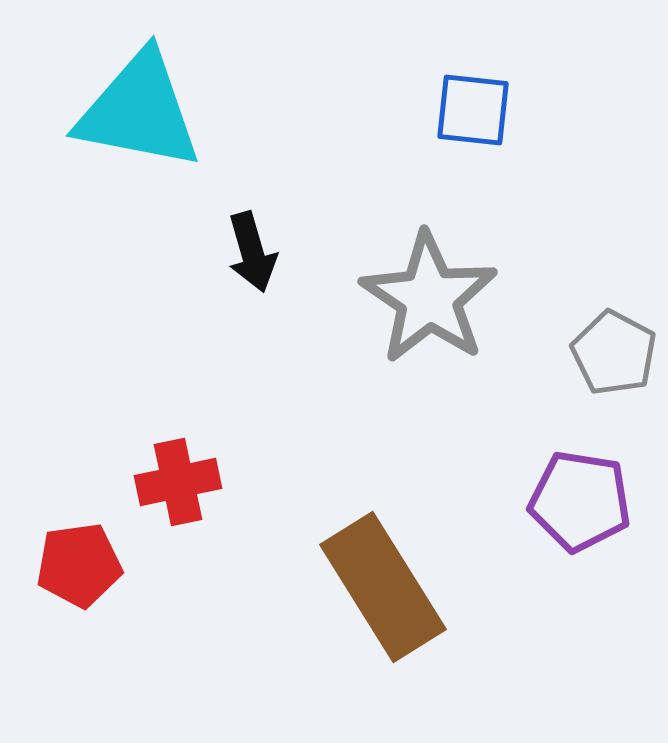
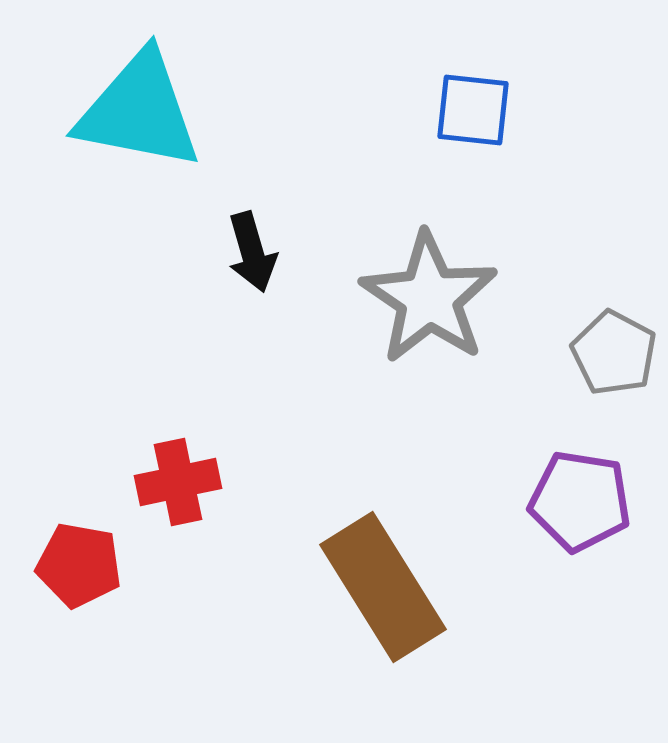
red pentagon: rotated 18 degrees clockwise
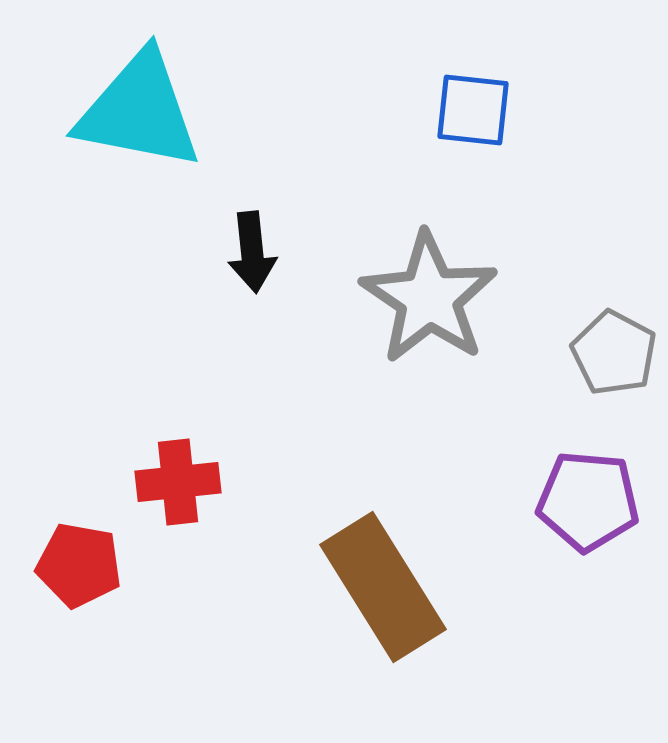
black arrow: rotated 10 degrees clockwise
red cross: rotated 6 degrees clockwise
purple pentagon: moved 8 px right; rotated 4 degrees counterclockwise
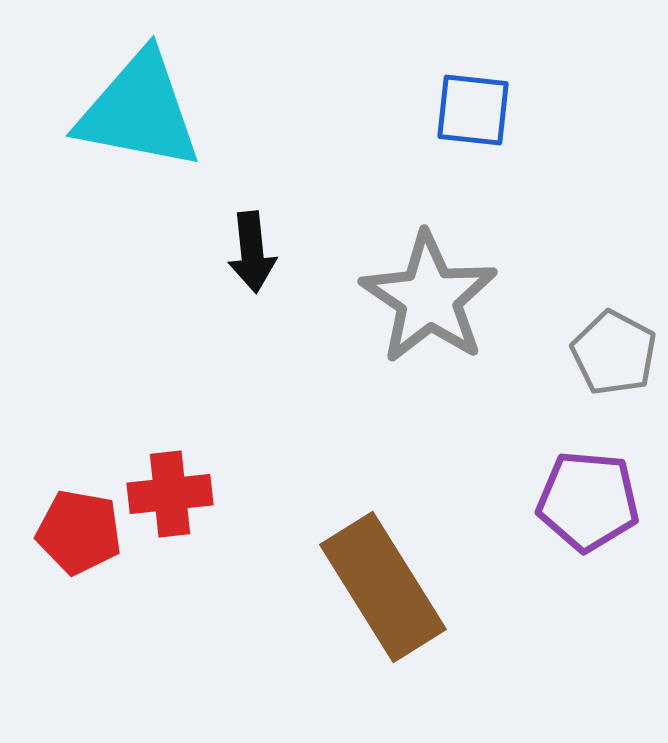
red cross: moved 8 px left, 12 px down
red pentagon: moved 33 px up
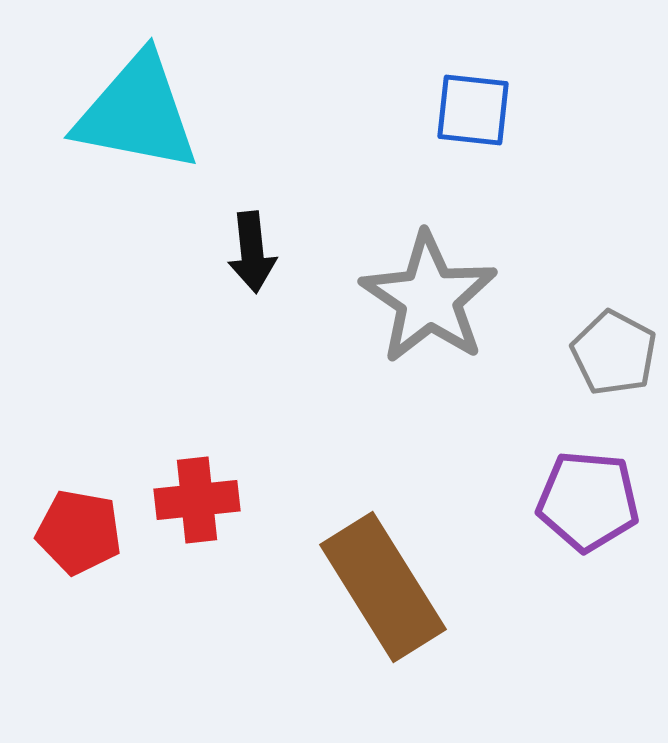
cyan triangle: moved 2 px left, 2 px down
red cross: moved 27 px right, 6 px down
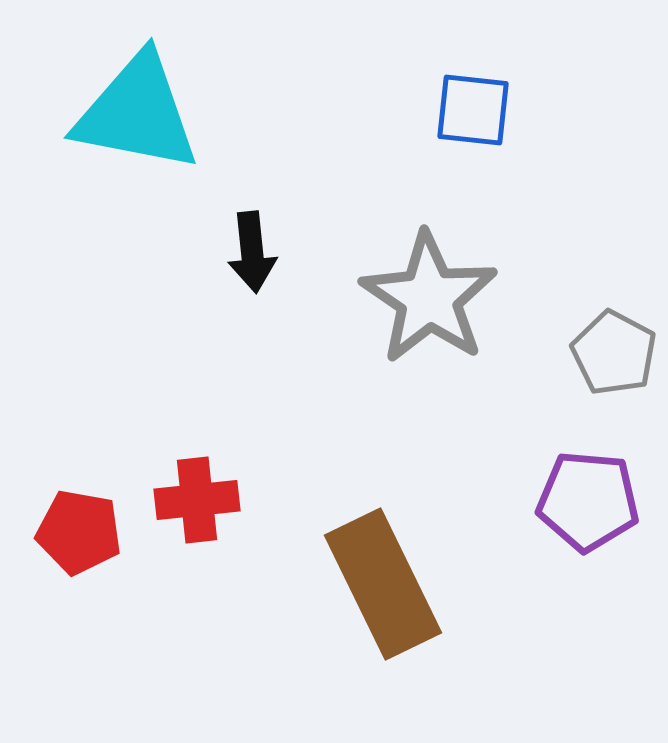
brown rectangle: moved 3 px up; rotated 6 degrees clockwise
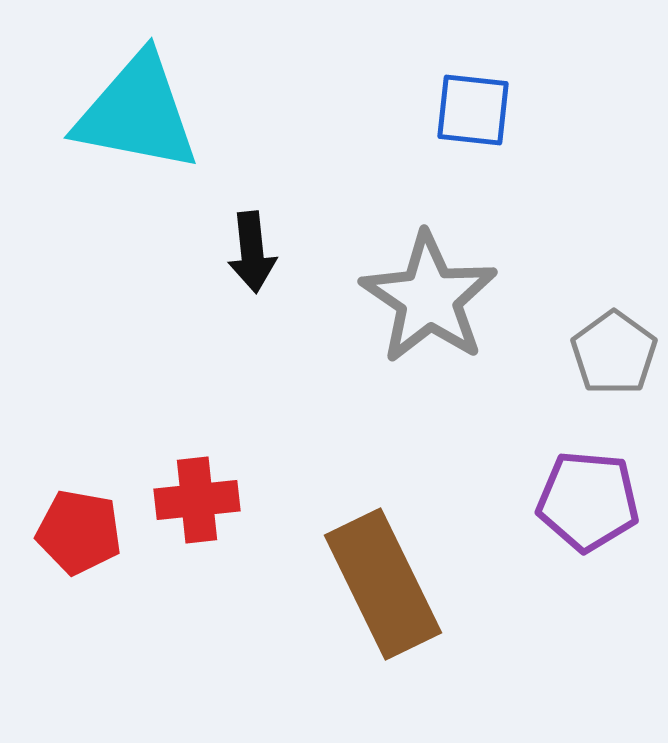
gray pentagon: rotated 8 degrees clockwise
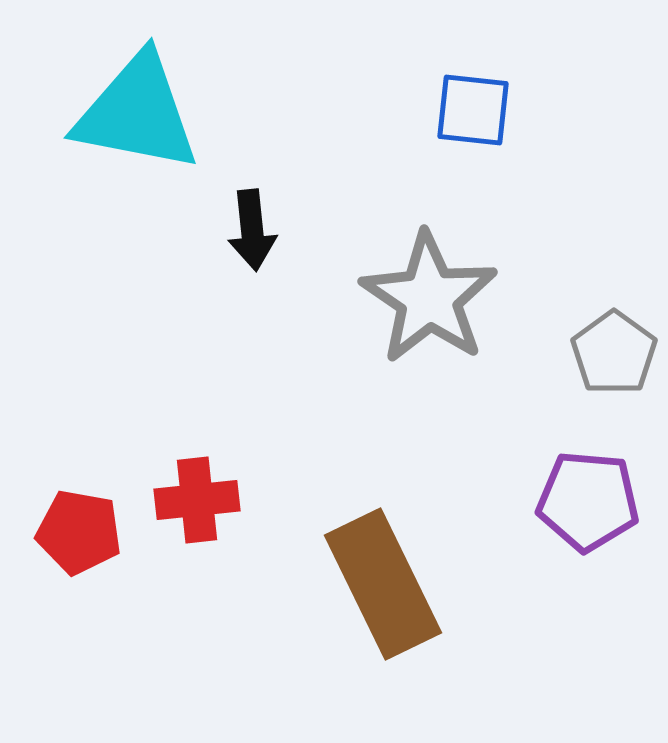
black arrow: moved 22 px up
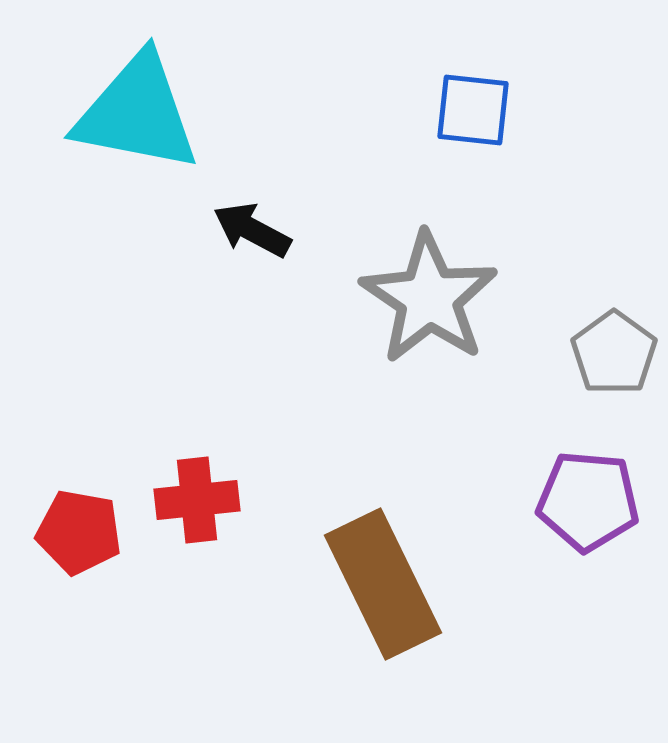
black arrow: rotated 124 degrees clockwise
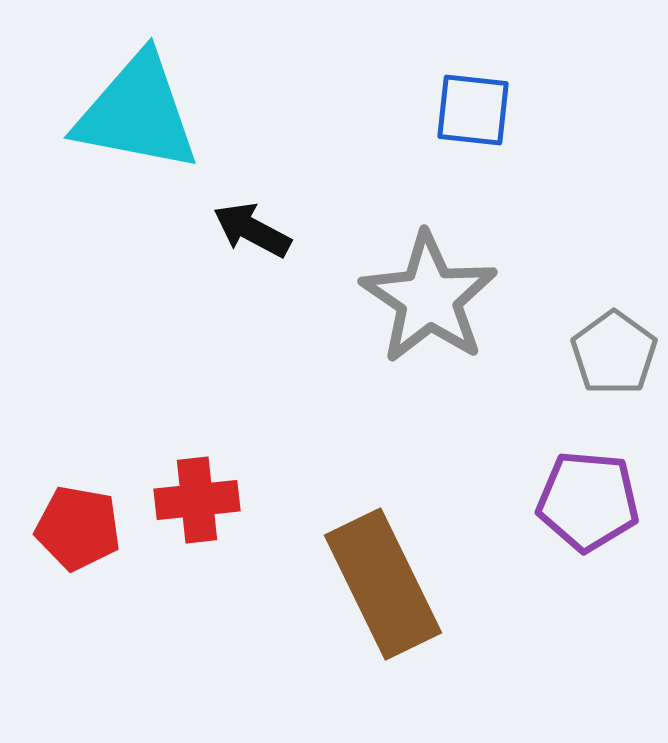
red pentagon: moved 1 px left, 4 px up
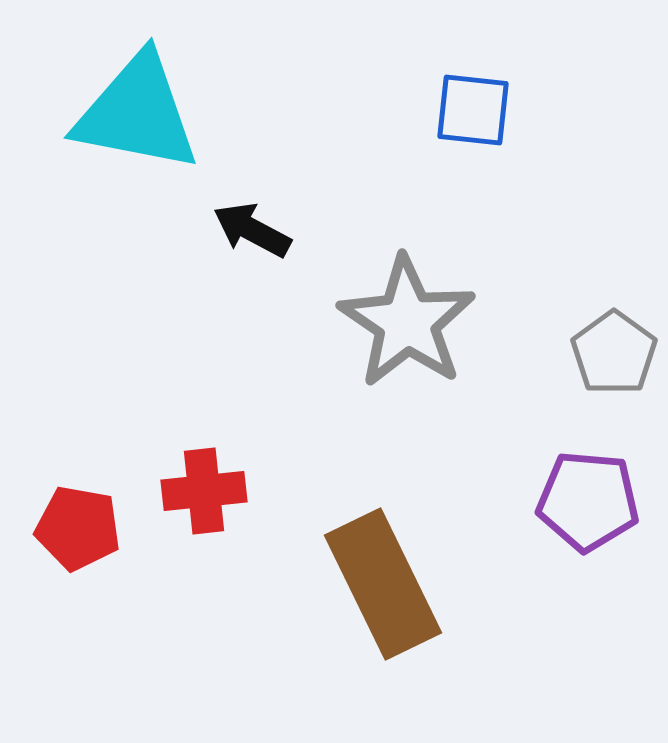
gray star: moved 22 px left, 24 px down
red cross: moved 7 px right, 9 px up
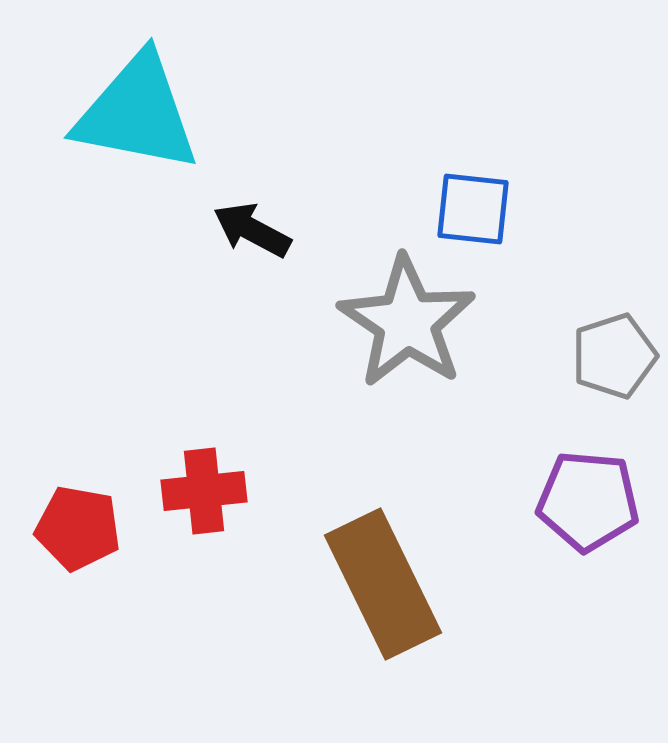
blue square: moved 99 px down
gray pentagon: moved 3 px down; rotated 18 degrees clockwise
